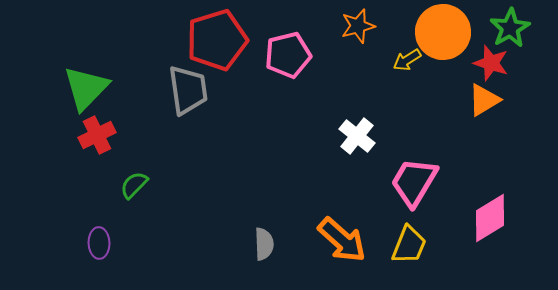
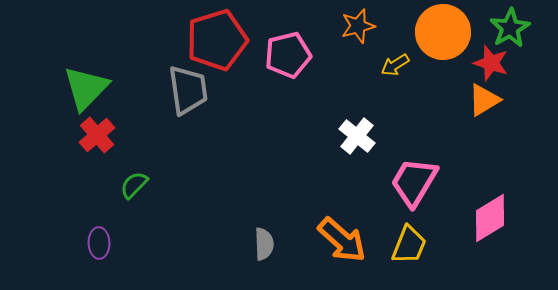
yellow arrow: moved 12 px left, 5 px down
red cross: rotated 15 degrees counterclockwise
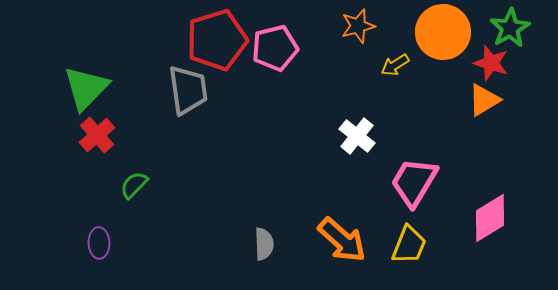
pink pentagon: moved 13 px left, 7 px up
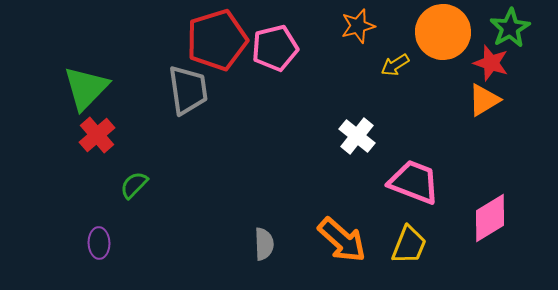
pink trapezoid: rotated 80 degrees clockwise
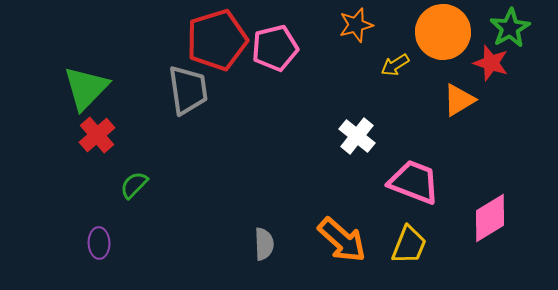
orange star: moved 2 px left, 1 px up
orange triangle: moved 25 px left
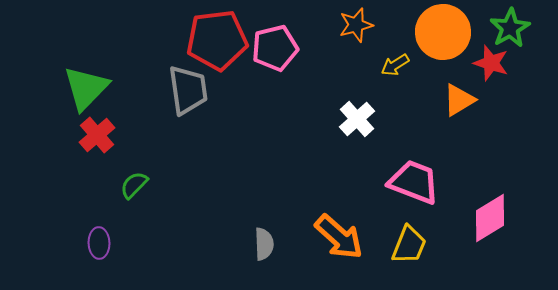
red pentagon: rotated 10 degrees clockwise
white cross: moved 17 px up; rotated 9 degrees clockwise
orange arrow: moved 3 px left, 3 px up
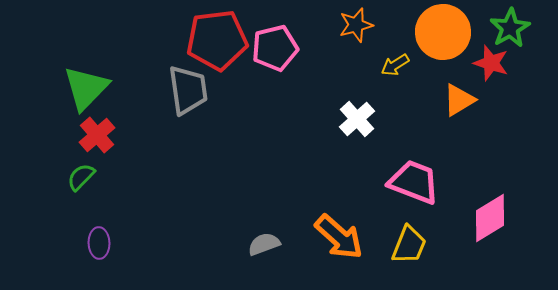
green semicircle: moved 53 px left, 8 px up
gray semicircle: rotated 108 degrees counterclockwise
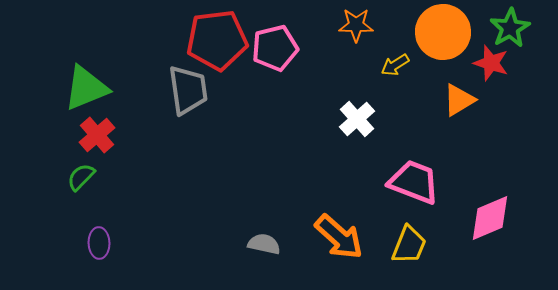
orange star: rotated 16 degrees clockwise
green triangle: rotated 24 degrees clockwise
pink diamond: rotated 9 degrees clockwise
gray semicircle: rotated 32 degrees clockwise
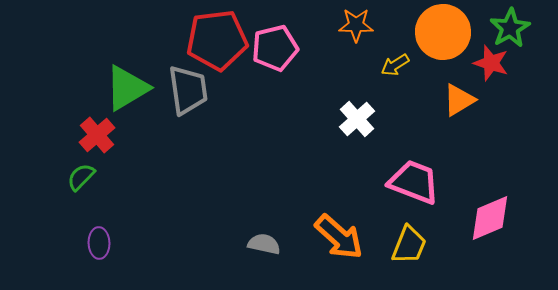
green triangle: moved 41 px right; rotated 9 degrees counterclockwise
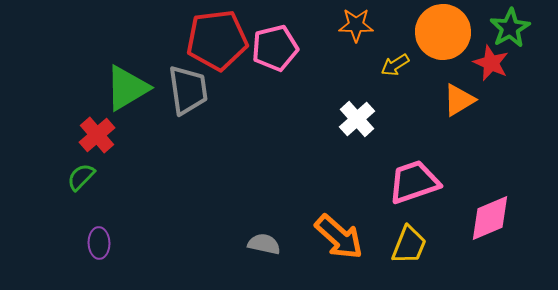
red star: rotated 6 degrees clockwise
pink trapezoid: rotated 40 degrees counterclockwise
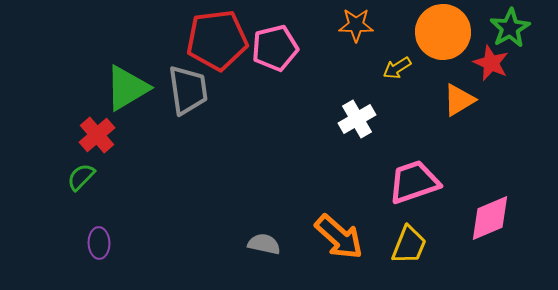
yellow arrow: moved 2 px right, 3 px down
white cross: rotated 12 degrees clockwise
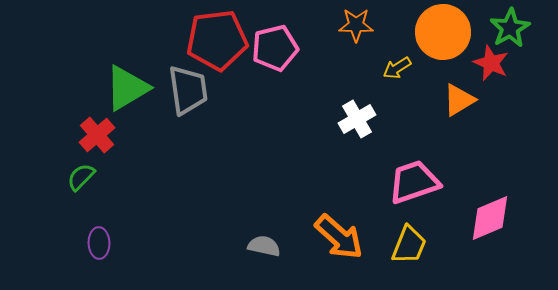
gray semicircle: moved 2 px down
